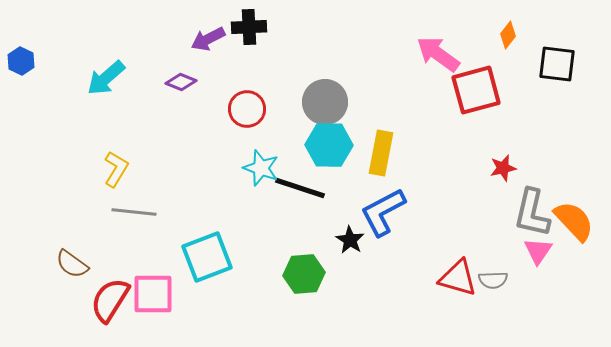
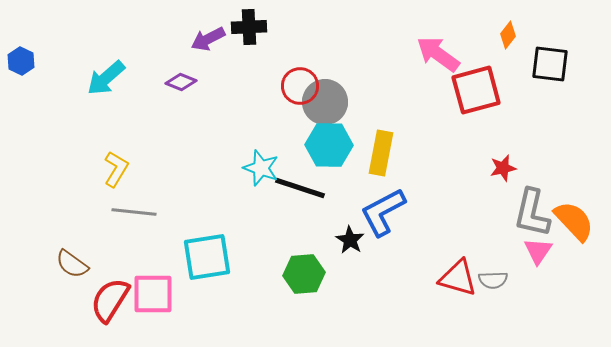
black square: moved 7 px left
red circle: moved 53 px right, 23 px up
cyan square: rotated 12 degrees clockwise
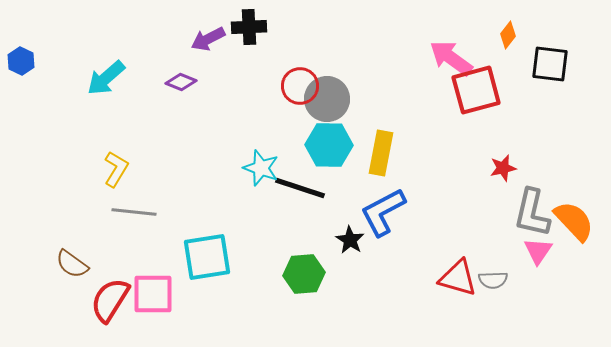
pink arrow: moved 13 px right, 4 px down
gray circle: moved 2 px right, 3 px up
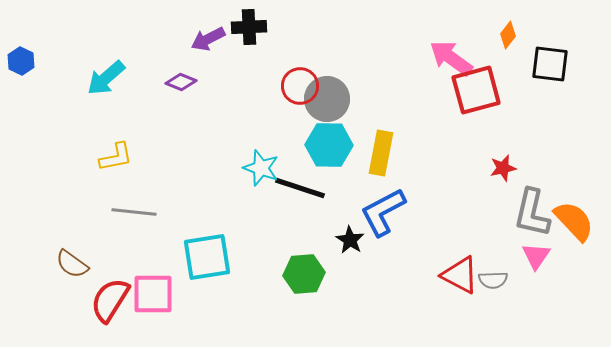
yellow L-shape: moved 12 px up; rotated 48 degrees clockwise
pink triangle: moved 2 px left, 5 px down
red triangle: moved 2 px right, 3 px up; rotated 12 degrees clockwise
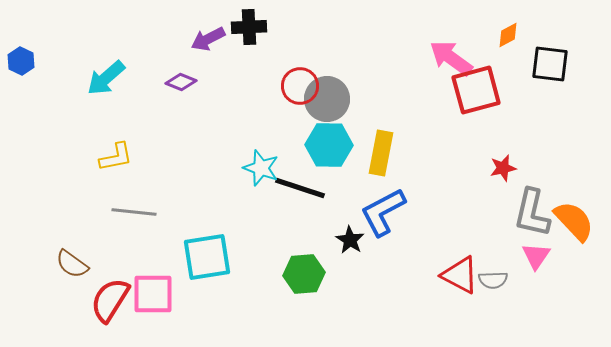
orange diamond: rotated 24 degrees clockwise
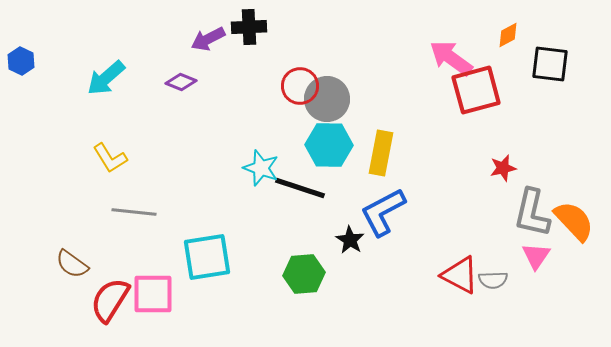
yellow L-shape: moved 6 px left, 1 px down; rotated 69 degrees clockwise
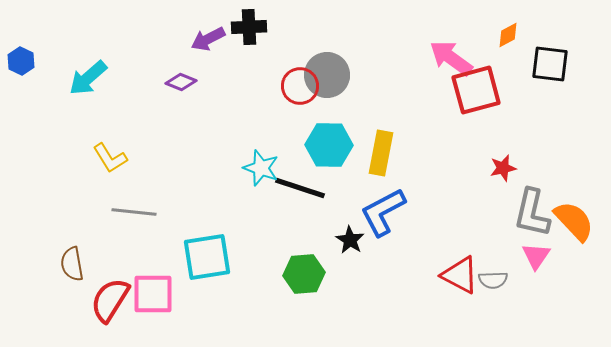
cyan arrow: moved 18 px left
gray circle: moved 24 px up
brown semicircle: rotated 44 degrees clockwise
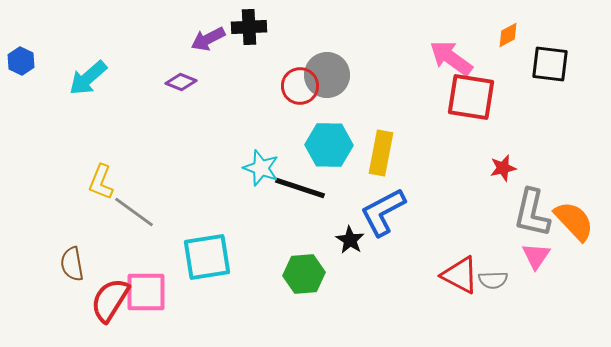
red square: moved 5 px left, 7 px down; rotated 24 degrees clockwise
yellow L-shape: moved 9 px left, 24 px down; rotated 54 degrees clockwise
gray line: rotated 30 degrees clockwise
pink square: moved 7 px left, 2 px up
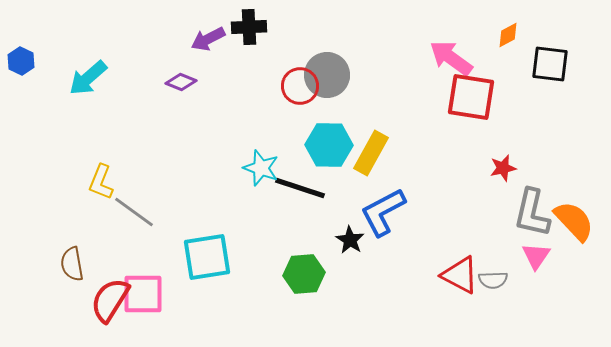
yellow rectangle: moved 10 px left; rotated 18 degrees clockwise
pink square: moved 3 px left, 2 px down
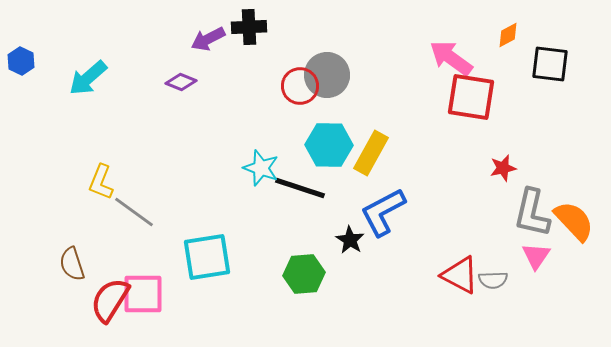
brown semicircle: rotated 8 degrees counterclockwise
